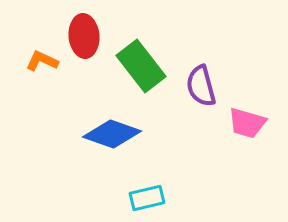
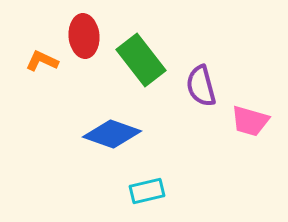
green rectangle: moved 6 px up
pink trapezoid: moved 3 px right, 2 px up
cyan rectangle: moved 7 px up
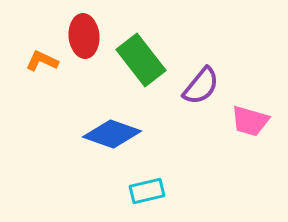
purple semicircle: rotated 126 degrees counterclockwise
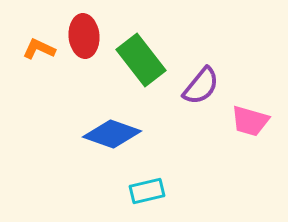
orange L-shape: moved 3 px left, 12 px up
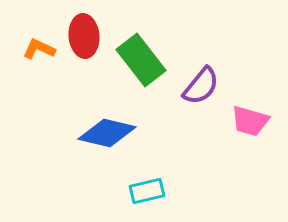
blue diamond: moved 5 px left, 1 px up; rotated 6 degrees counterclockwise
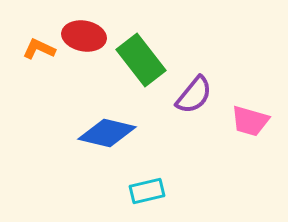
red ellipse: rotated 75 degrees counterclockwise
purple semicircle: moved 7 px left, 9 px down
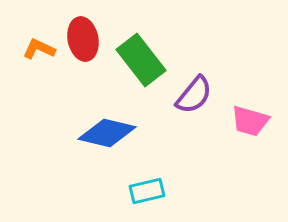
red ellipse: moved 1 px left, 3 px down; rotated 69 degrees clockwise
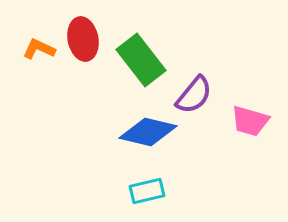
blue diamond: moved 41 px right, 1 px up
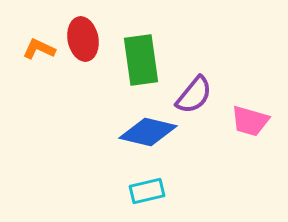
green rectangle: rotated 30 degrees clockwise
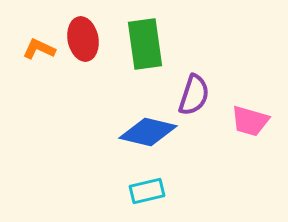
green rectangle: moved 4 px right, 16 px up
purple semicircle: rotated 21 degrees counterclockwise
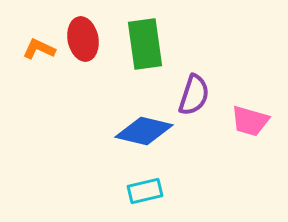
blue diamond: moved 4 px left, 1 px up
cyan rectangle: moved 2 px left
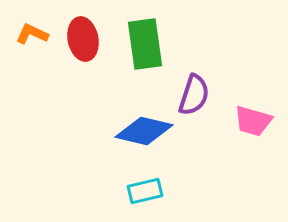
orange L-shape: moved 7 px left, 15 px up
pink trapezoid: moved 3 px right
